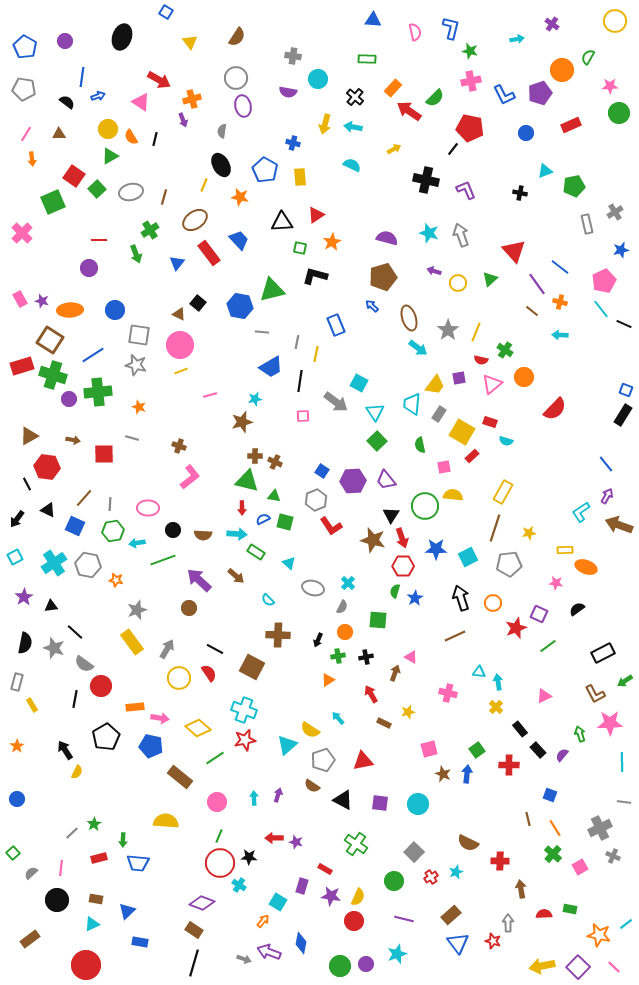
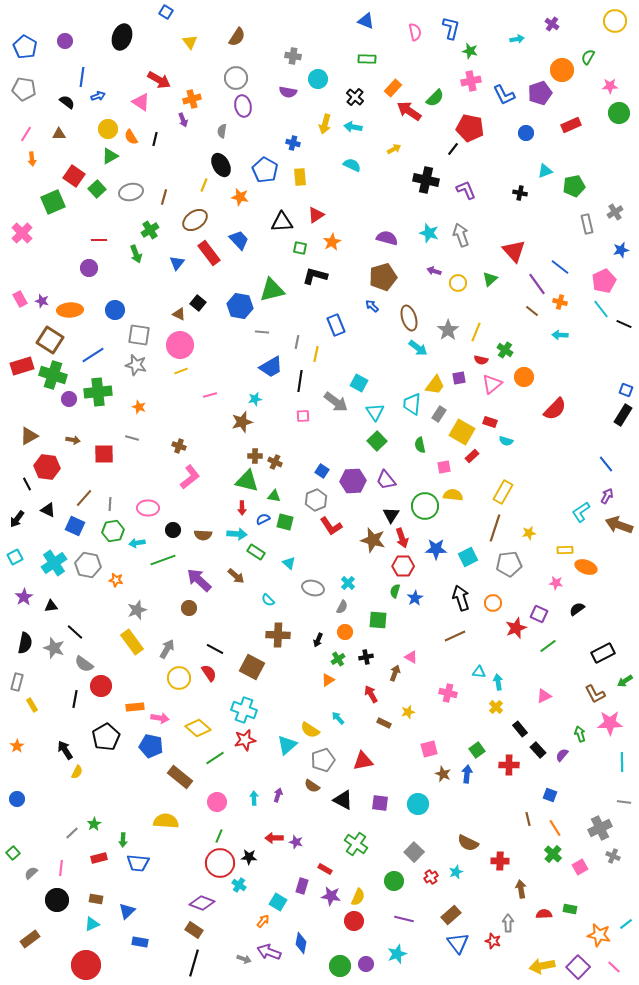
blue triangle at (373, 20): moved 7 px left, 1 px down; rotated 18 degrees clockwise
green cross at (338, 656): moved 3 px down; rotated 24 degrees counterclockwise
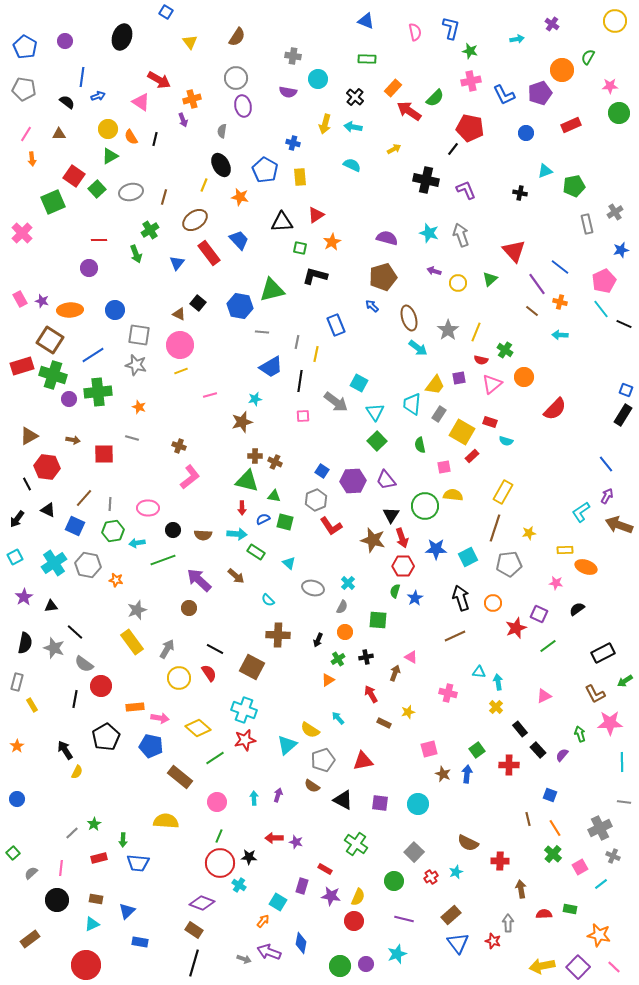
cyan line at (626, 924): moved 25 px left, 40 px up
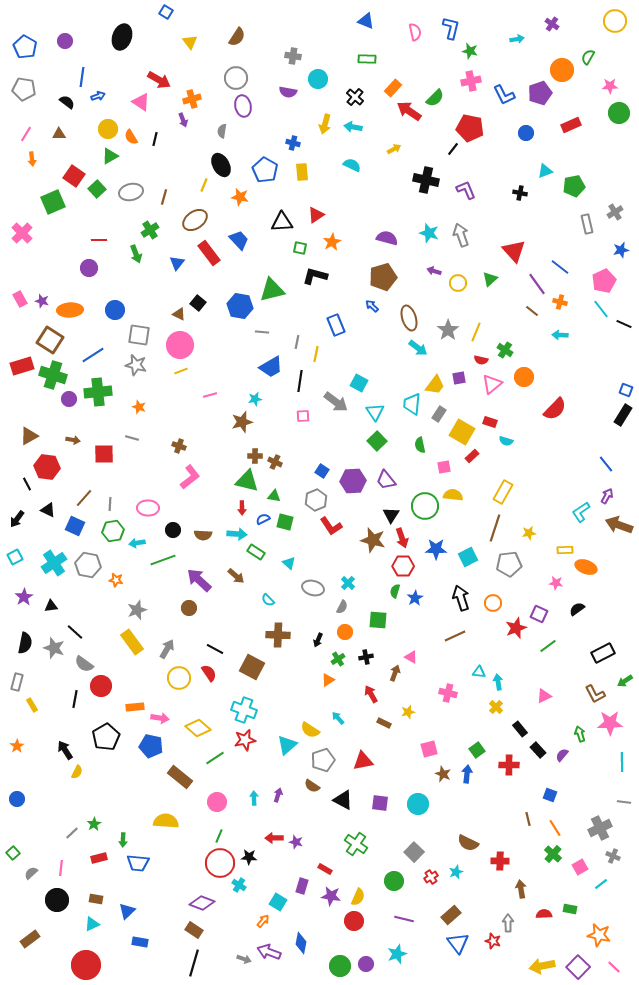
yellow rectangle at (300, 177): moved 2 px right, 5 px up
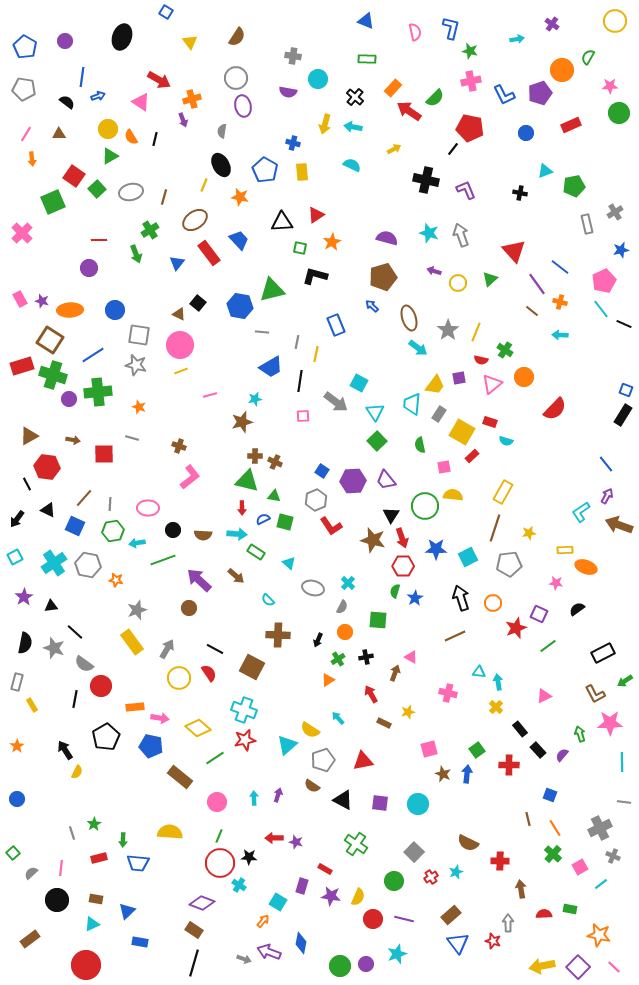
yellow semicircle at (166, 821): moved 4 px right, 11 px down
gray line at (72, 833): rotated 64 degrees counterclockwise
red circle at (354, 921): moved 19 px right, 2 px up
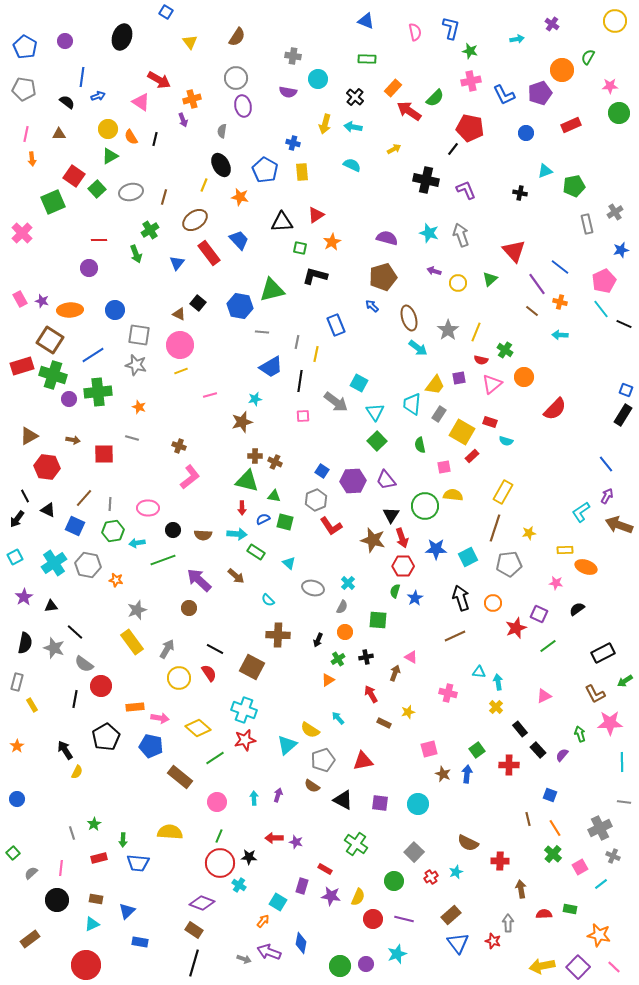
pink line at (26, 134): rotated 21 degrees counterclockwise
black line at (27, 484): moved 2 px left, 12 px down
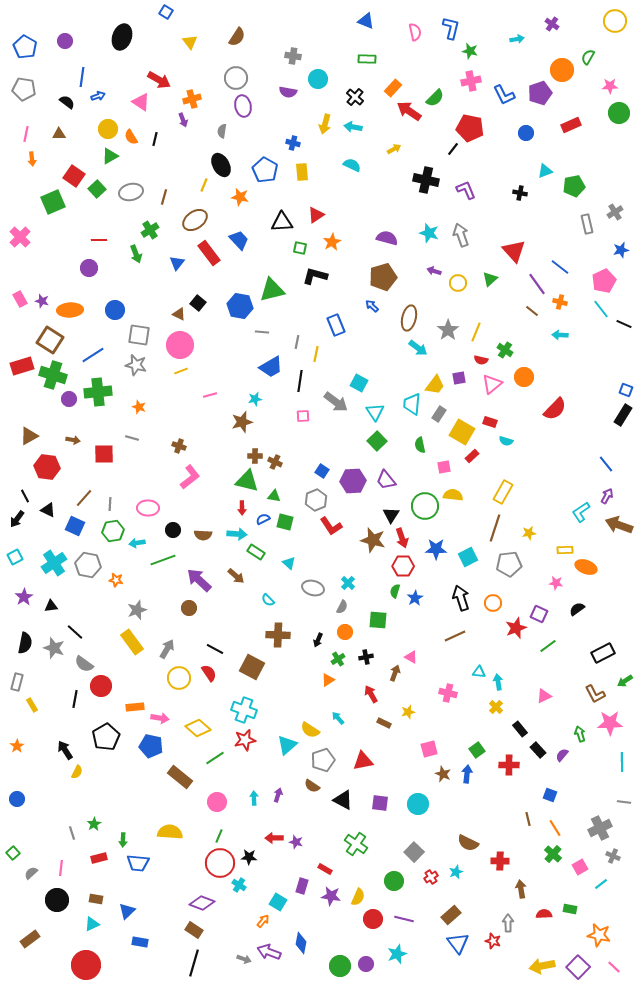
pink cross at (22, 233): moved 2 px left, 4 px down
brown ellipse at (409, 318): rotated 30 degrees clockwise
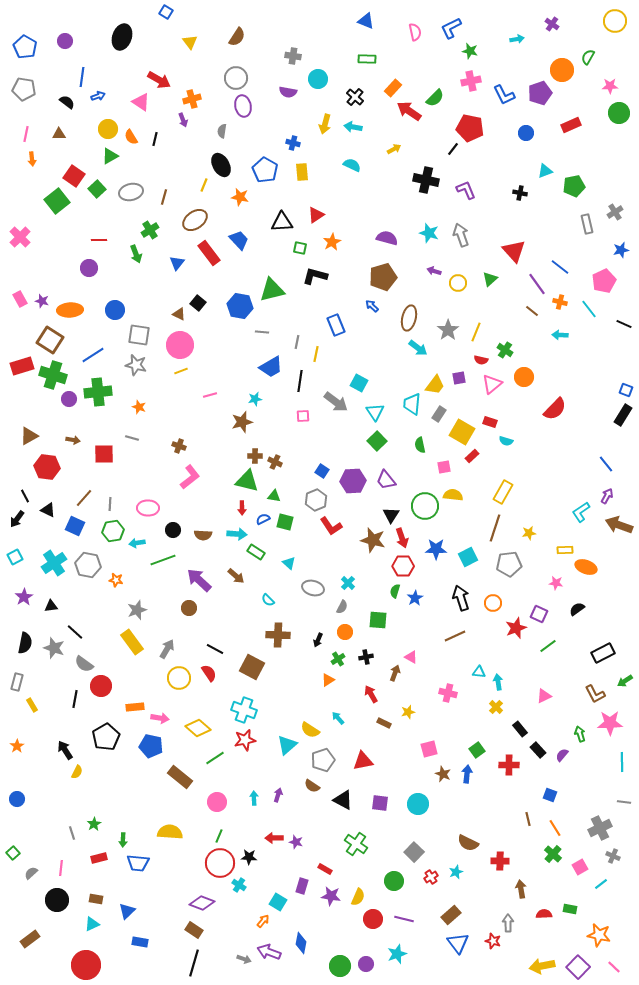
blue L-shape at (451, 28): rotated 130 degrees counterclockwise
green square at (53, 202): moved 4 px right, 1 px up; rotated 15 degrees counterclockwise
cyan line at (601, 309): moved 12 px left
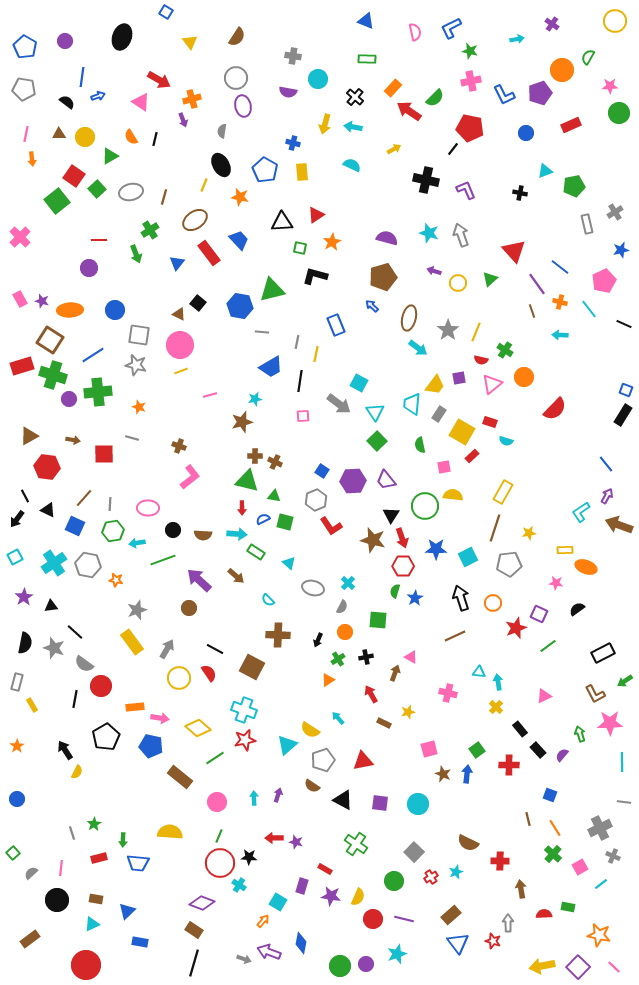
yellow circle at (108, 129): moved 23 px left, 8 px down
brown line at (532, 311): rotated 32 degrees clockwise
gray arrow at (336, 402): moved 3 px right, 2 px down
green rectangle at (570, 909): moved 2 px left, 2 px up
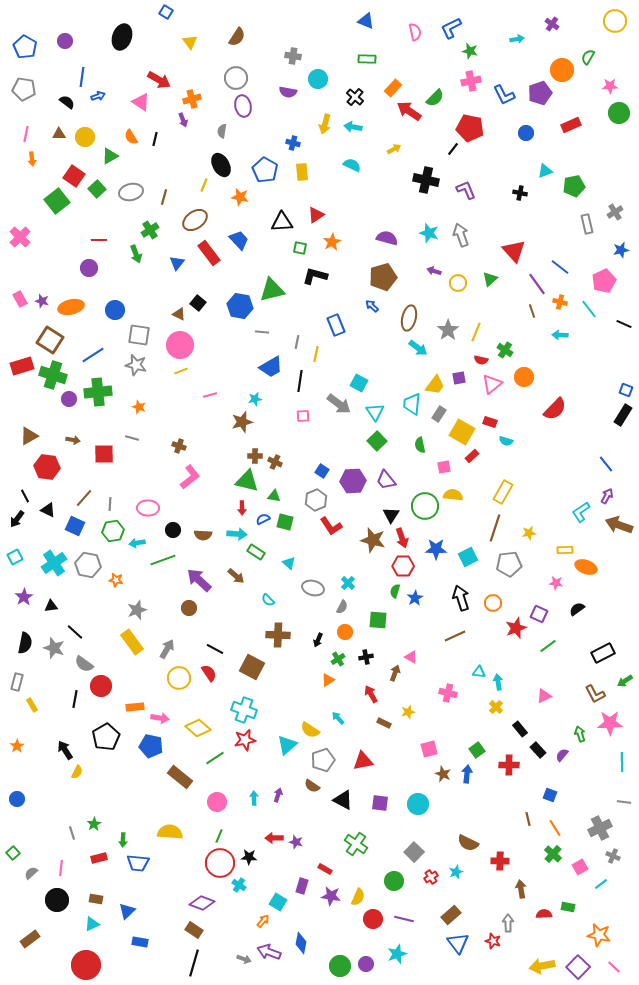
orange ellipse at (70, 310): moved 1 px right, 3 px up; rotated 10 degrees counterclockwise
